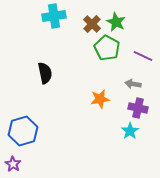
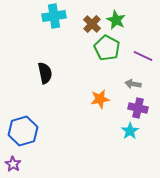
green star: moved 2 px up
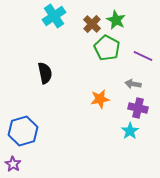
cyan cross: rotated 25 degrees counterclockwise
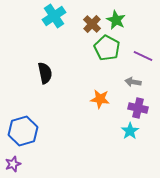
gray arrow: moved 2 px up
orange star: rotated 18 degrees clockwise
purple star: rotated 21 degrees clockwise
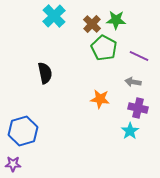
cyan cross: rotated 10 degrees counterclockwise
green star: rotated 24 degrees counterclockwise
green pentagon: moved 3 px left
purple line: moved 4 px left
purple star: rotated 21 degrees clockwise
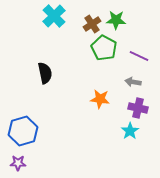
brown cross: rotated 12 degrees clockwise
purple star: moved 5 px right, 1 px up
